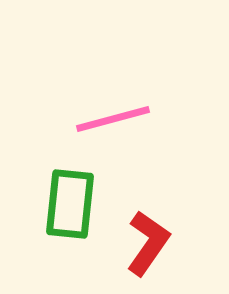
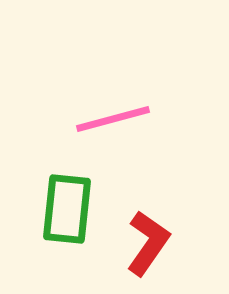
green rectangle: moved 3 px left, 5 px down
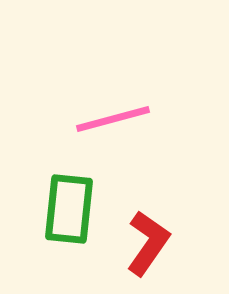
green rectangle: moved 2 px right
